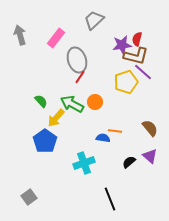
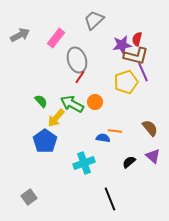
gray arrow: rotated 78 degrees clockwise
purple line: rotated 24 degrees clockwise
purple triangle: moved 3 px right
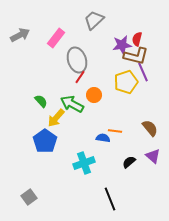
orange circle: moved 1 px left, 7 px up
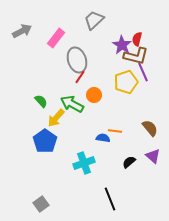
gray arrow: moved 2 px right, 4 px up
purple star: rotated 30 degrees counterclockwise
gray square: moved 12 px right, 7 px down
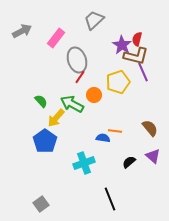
yellow pentagon: moved 8 px left
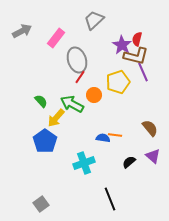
orange line: moved 4 px down
